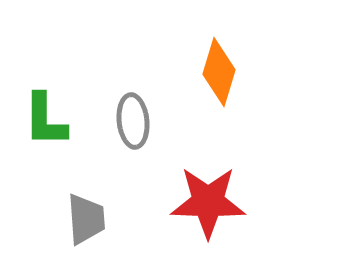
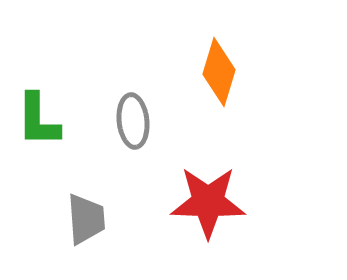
green L-shape: moved 7 px left
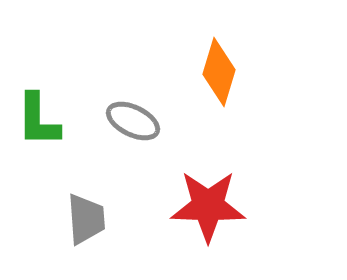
gray ellipse: rotated 58 degrees counterclockwise
red star: moved 4 px down
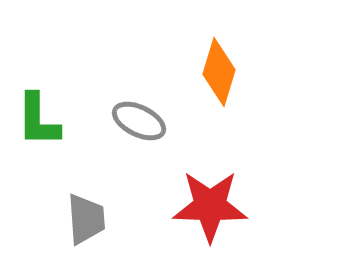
gray ellipse: moved 6 px right
red star: moved 2 px right
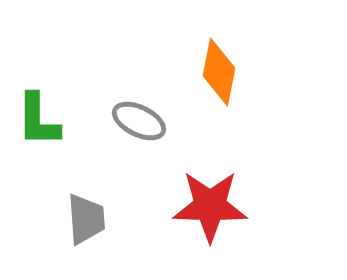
orange diamond: rotated 6 degrees counterclockwise
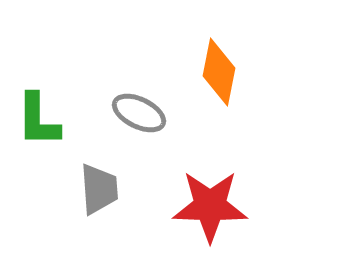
gray ellipse: moved 8 px up
gray trapezoid: moved 13 px right, 30 px up
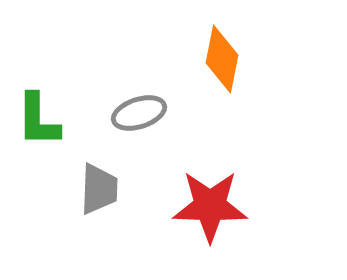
orange diamond: moved 3 px right, 13 px up
gray ellipse: rotated 44 degrees counterclockwise
gray trapezoid: rotated 6 degrees clockwise
